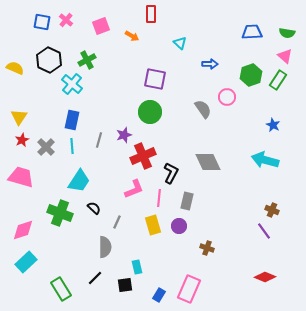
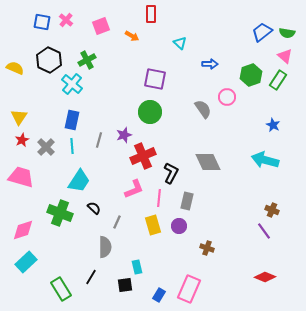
blue trapezoid at (252, 32): moved 10 px right; rotated 35 degrees counterclockwise
black line at (95, 278): moved 4 px left, 1 px up; rotated 14 degrees counterclockwise
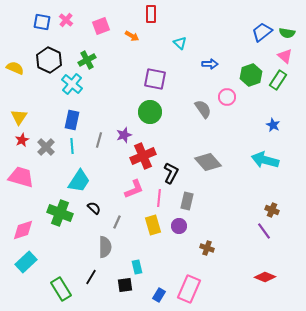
gray diamond at (208, 162): rotated 16 degrees counterclockwise
